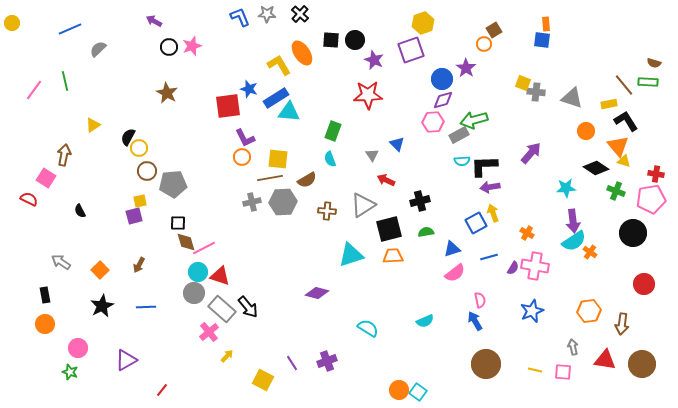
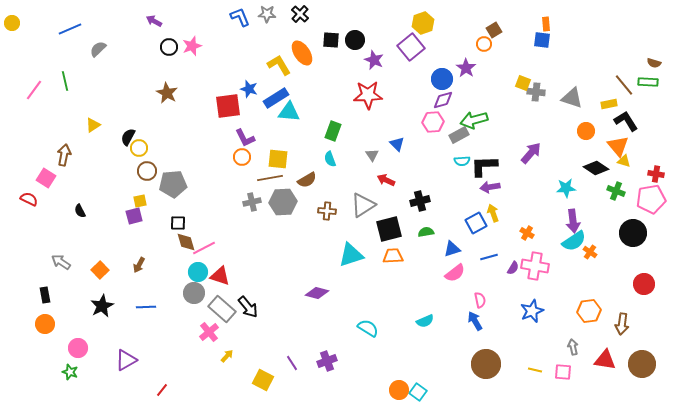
purple square at (411, 50): moved 3 px up; rotated 20 degrees counterclockwise
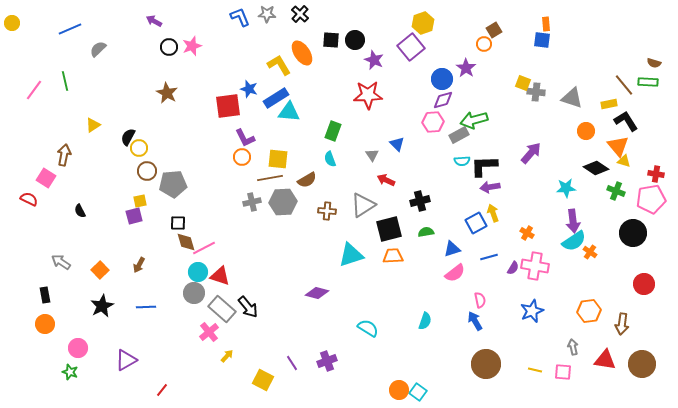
cyan semicircle at (425, 321): rotated 48 degrees counterclockwise
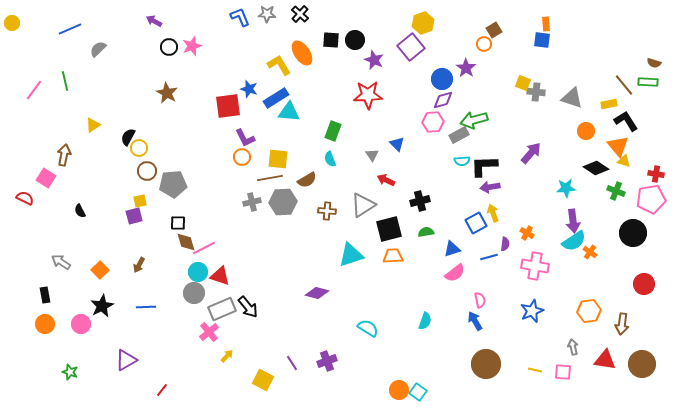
red semicircle at (29, 199): moved 4 px left, 1 px up
purple semicircle at (513, 268): moved 8 px left, 24 px up; rotated 24 degrees counterclockwise
gray rectangle at (222, 309): rotated 64 degrees counterclockwise
pink circle at (78, 348): moved 3 px right, 24 px up
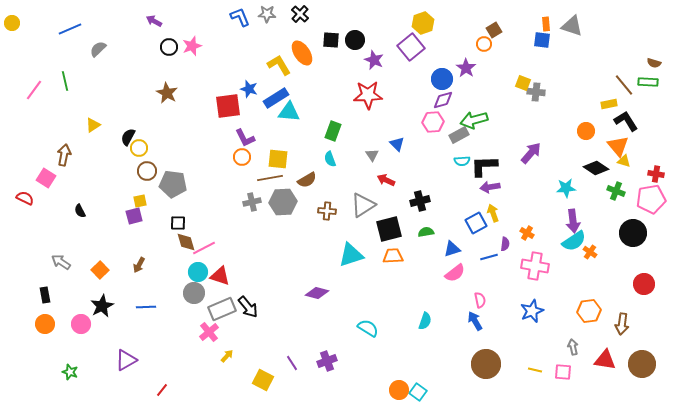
gray triangle at (572, 98): moved 72 px up
gray pentagon at (173, 184): rotated 12 degrees clockwise
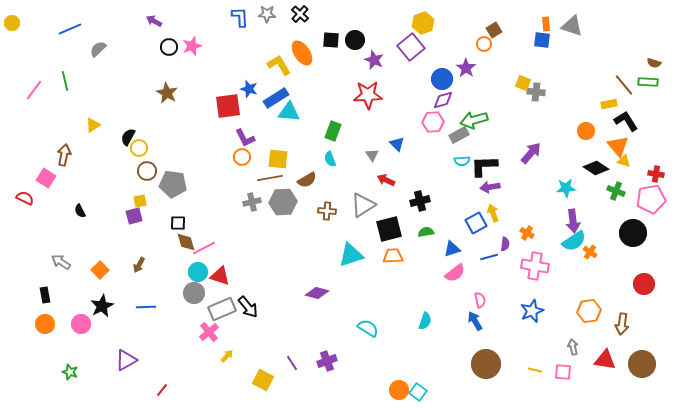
blue L-shape at (240, 17): rotated 20 degrees clockwise
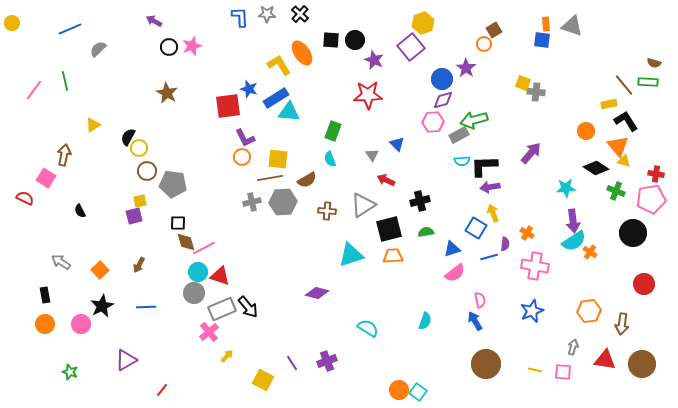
blue square at (476, 223): moved 5 px down; rotated 30 degrees counterclockwise
gray arrow at (573, 347): rotated 28 degrees clockwise
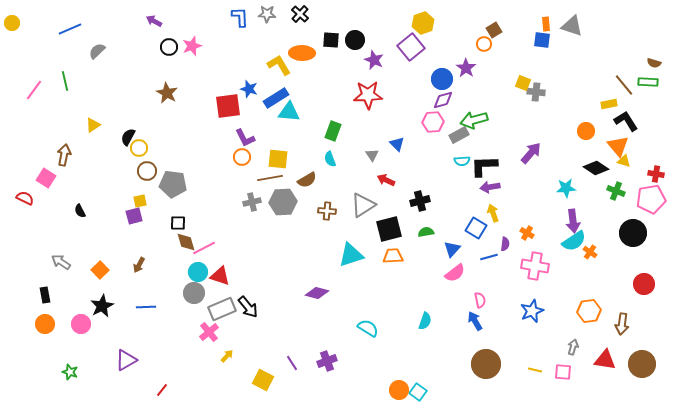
gray semicircle at (98, 49): moved 1 px left, 2 px down
orange ellipse at (302, 53): rotated 55 degrees counterclockwise
blue triangle at (452, 249): rotated 30 degrees counterclockwise
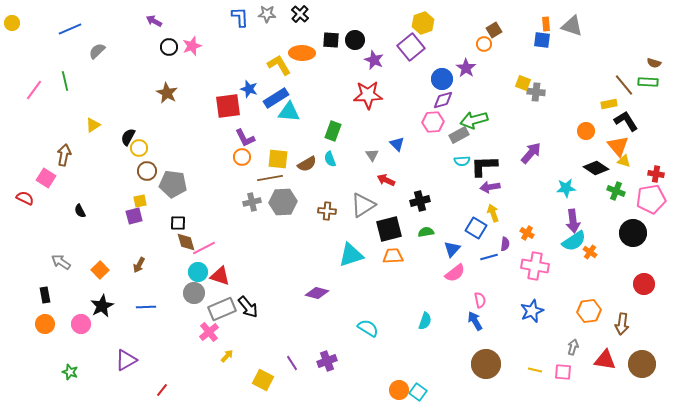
brown semicircle at (307, 180): moved 16 px up
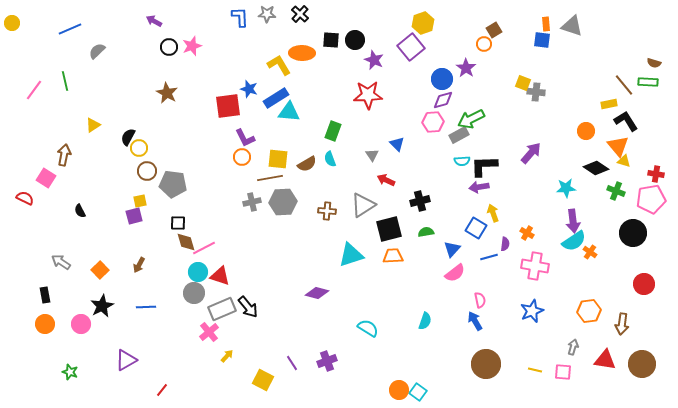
green arrow at (474, 120): moved 3 px left, 1 px up; rotated 12 degrees counterclockwise
purple arrow at (490, 187): moved 11 px left
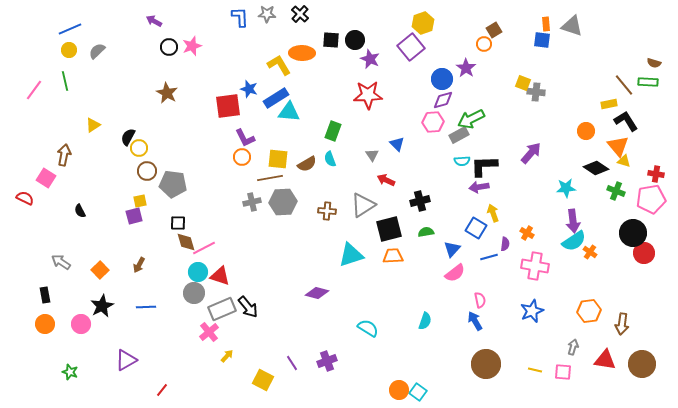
yellow circle at (12, 23): moved 57 px right, 27 px down
purple star at (374, 60): moved 4 px left, 1 px up
red circle at (644, 284): moved 31 px up
